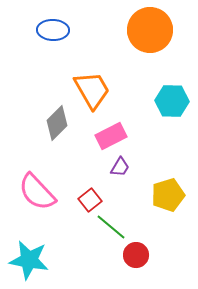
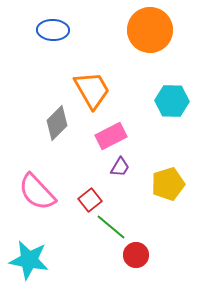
yellow pentagon: moved 11 px up
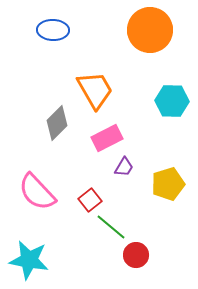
orange trapezoid: moved 3 px right
pink rectangle: moved 4 px left, 2 px down
purple trapezoid: moved 4 px right
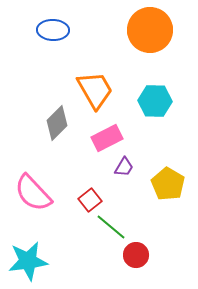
cyan hexagon: moved 17 px left
yellow pentagon: rotated 24 degrees counterclockwise
pink semicircle: moved 4 px left, 1 px down
cyan star: moved 1 px left, 1 px down; rotated 18 degrees counterclockwise
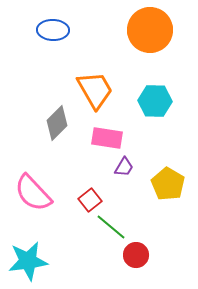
pink rectangle: rotated 36 degrees clockwise
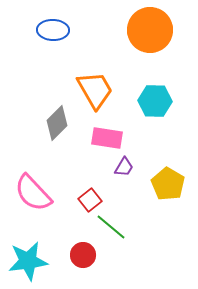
red circle: moved 53 px left
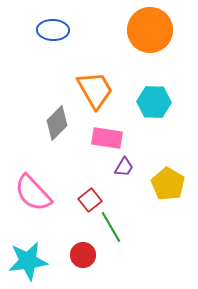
cyan hexagon: moved 1 px left, 1 px down
green line: rotated 20 degrees clockwise
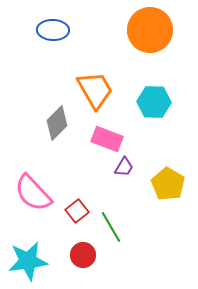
pink rectangle: moved 1 px down; rotated 12 degrees clockwise
red square: moved 13 px left, 11 px down
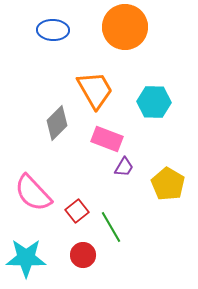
orange circle: moved 25 px left, 3 px up
cyan star: moved 2 px left, 3 px up; rotated 9 degrees clockwise
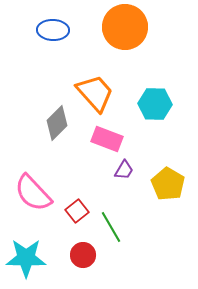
orange trapezoid: moved 3 px down; rotated 12 degrees counterclockwise
cyan hexagon: moved 1 px right, 2 px down
purple trapezoid: moved 3 px down
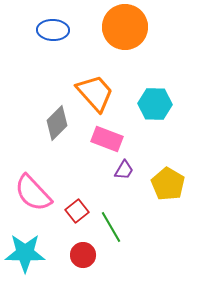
cyan star: moved 1 px left, 5 px up
